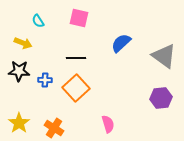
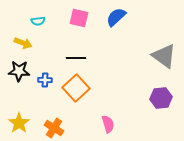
cyan semicircle: rotated 64 degrees counterclockwise
blue semicircle: moved 5 px left, 26 px up
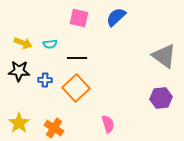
cyan semicircle: moved 12 px right, 23 px down
black line: moved 1 px right
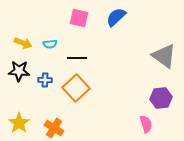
pink semicircle: moved 38 px right
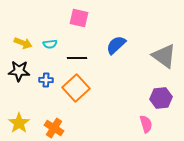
blue semicircle: moved 28 px down
blue cross: moved 1 px right
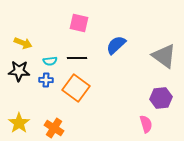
pink square: moved 5 px down
cyan semicircle: moved 17 px down
orange square: rotated 12 degrees counterclockwise
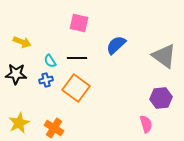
yellow arrow: moved 1 px left, 1 px up
cyan semicircle: rotated 64 degrees clockwise
black star: moved 3 px left, 3 px down
blue cross: rotated 16 degrees counterclockwise
yellow star: rotated 10 degrees clockwise
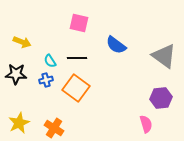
blue semicircle: rotated 100 degrees counterclockwise
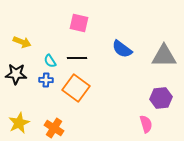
blue semicircle: moved 6 px right, 4 px down
gray triangle: rotated 36 degrees counterclockwise
blue cross: rotated 16 degrees clockwise
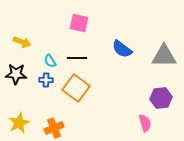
pink semicircle: moved 1 px left, 1 px up
orange cross: rotated 36 degrees clockwise
